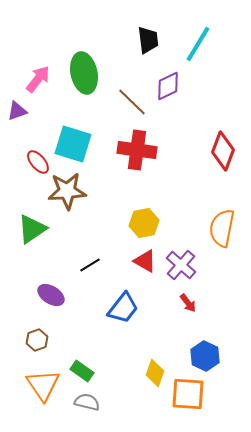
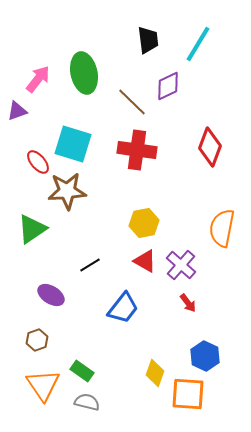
red diamond: moved 13 px left, 4 px up
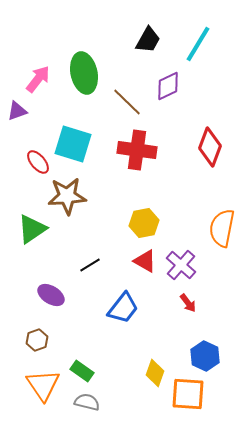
black trapezoid: rotated 36 degrees clockwise
brown line: moved 5 px left
brown star: moved 5 px down
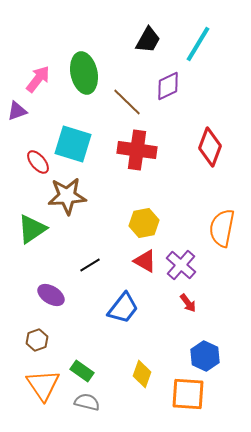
yellow diamond: moved 13 px left, 1 px down
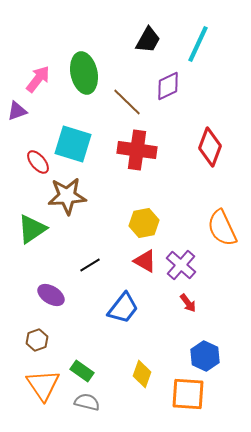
cyan line: rotated 6 degrees counterclockwise
orange semicircle: rotated 36 degrees counterclockwise
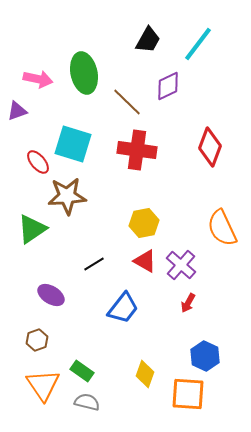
cyan line: rotated 12 degrees clockwise
pink arrow: rotated 64 degrees clockwise
black line: moved 4 px right, 1 px up
red arrow: rotated 66 degrees clockwise
yellow diamond: moved 3 px right
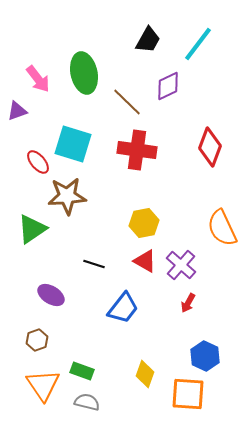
pink arrow: rotated 40 degrees clockwise
black line: rotated 50 degrees clockwise
green rectangle: rotated 15 degrees counterclockwise
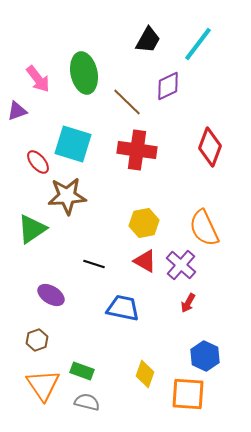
orange semicircle: moved 18 px left
blue trapezoid: rotated 116 degrees counterclockwise
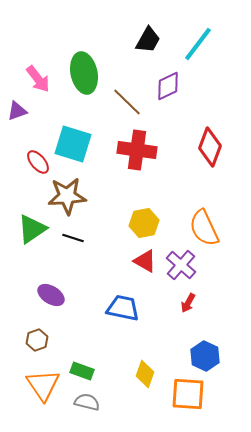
black line: moved 21 px left, 26 px up
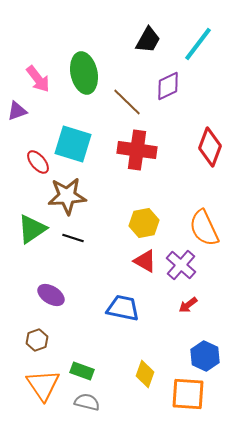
red arrow: moved 2 px down; rotated 24 degrees clockwise
